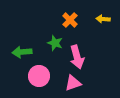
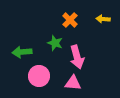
pink triangle: rotated 24 degrees clockwise
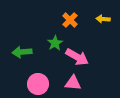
green star: rotated 21 degrees clockwise
pink arrow: rotated 45 degrees counterclockwise
pink circle: moved 1 px left, 8 px down
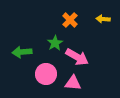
pink circle: moved 8 px right, 10 px up
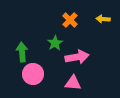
green arrow: rotated 90 degrees clockwise
pink arrow: rotated 40 degrees counterclockwise
pink circle: moved 13 px left
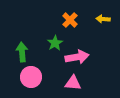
pink circle: moved 2 px left, 3 px down
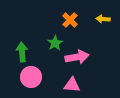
pink triangle: moved 1 px left, 2 px down
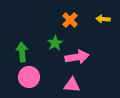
pink circle: moved 2 px left
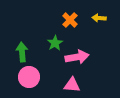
yellow arrow: moved 4 px left, 1 px up
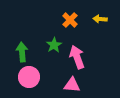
yellow arrow: moved 1 px right, 1 px down
green star: moved 1 px left, 2 px down
pink arrow: rotated 100 degrees counterclockwise
